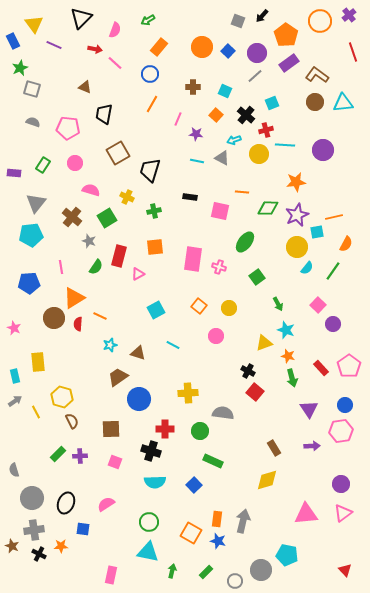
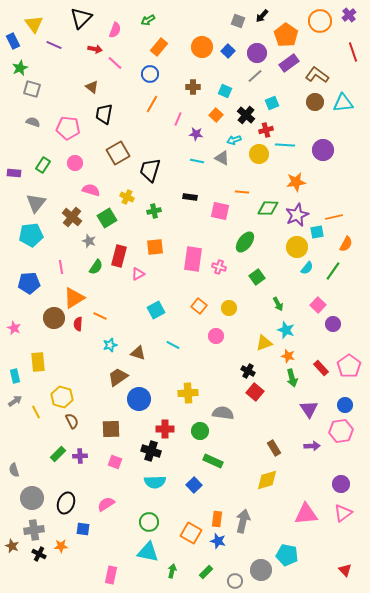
brown triangle at (85, 87): moved 7 px right; rotated 16 degrees clockwise
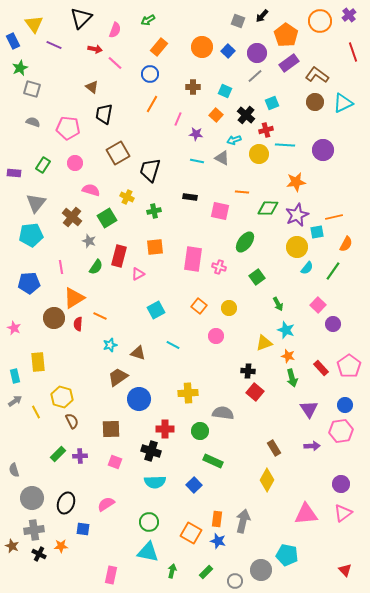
cyan triangle at (343, 103): rotated 20 degrees counterclockwise
black cross at (248, 371): rotated 24 degrees counterclockwise
yellow diamond at (267, 480): rotated 45 degrees counterclockwise
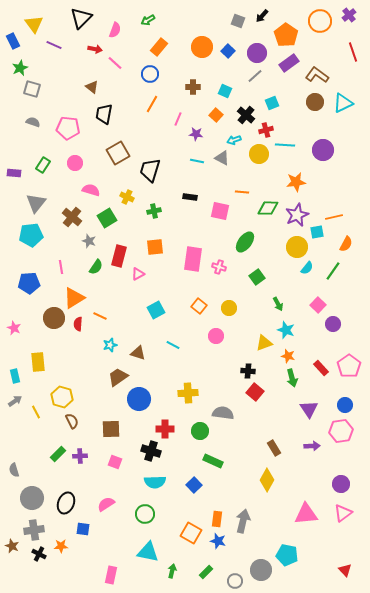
green circle at (149, 522): moved 4 px left, 8 px up
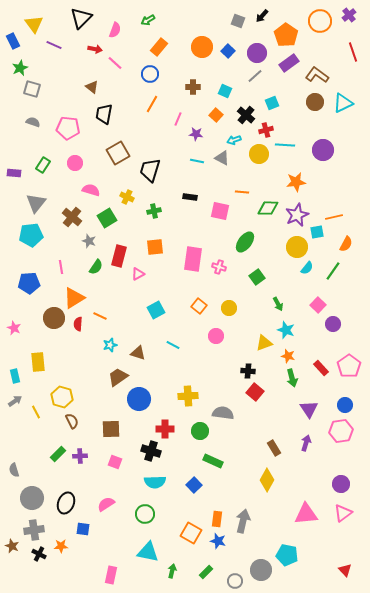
yellow cross at (188, 393): moved 3 px down
purple arrow at (312, 446): moved 6 px left, 3 px up; rotated 70 degrees counterclockwise
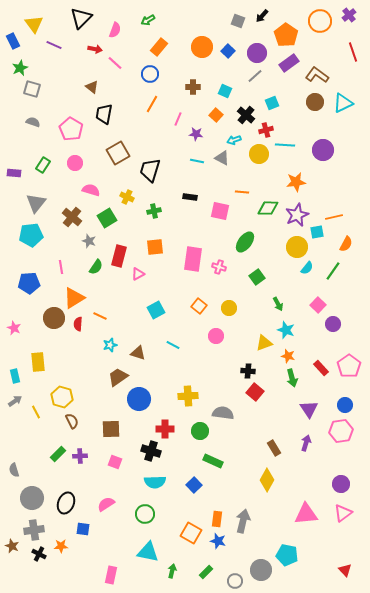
pink pentagon at (68, 128): moved 3 px right, 1 px down; rotated 25 degrees clockwise
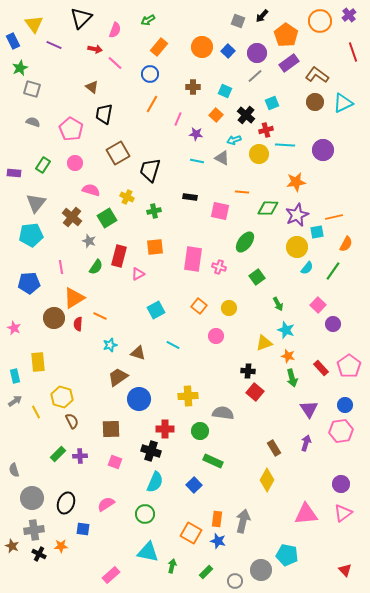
cyan semicircle at (155, 482): rotated 65 degrees counterclockwise
green arrow at (172, 571): moved 5 px up
pink rectangle at (111, 575): rotated 36 degrees clockwise
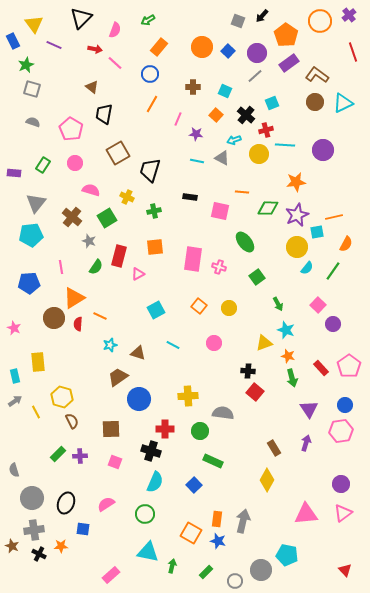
green star at (20, 68): moved 6 px right, 3 px up
green ellipse at (245, 242): rotated 75 degrees counterclockwise
pink circle at (216, 336): moved 2 px left, 7 px down
